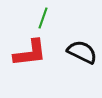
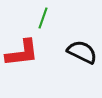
red L-shape: moved 8 px left
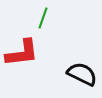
black semicircle: moved 22 px down
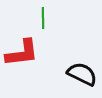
green line: rotated 20 degrees counterclockwise
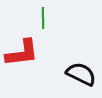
black semicircle: moved 1 px left
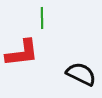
green line: moved 1 px left
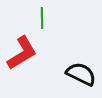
red L-shape: rotated 24 degrees counterclockwise
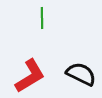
red L-shape: moved 8 px right, 23 px down
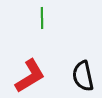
black semicircle: moved 2 px right, 2 px down; rotated 128 degrees counterclockwise
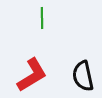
red L-shape: moved 2 px right, 1 px up
